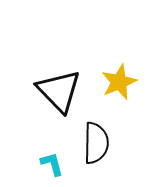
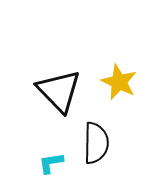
yellow star: rotated 24 degrees counterclockwise
cyan L-shape: moved 1 px left, 1 px up; rotated 84 degrees counterclockwise
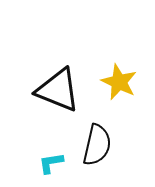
black triangle: moved 1 px left, 1 px up; rotated 24 degrees counterclockwise
black semicircle: moved 1 px right, 2 px down; rotated 12 degrees clockwise
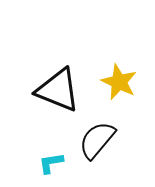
black semicircle: moved 5 px up; rotated 153 degrees counterclockwise
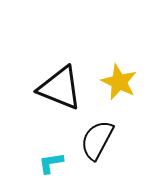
black triangle: moved 2 px right, 2 px up
black semicircle: rotated 12 degrees counterclockwise
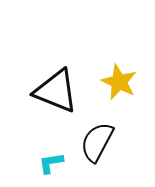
black triangle: moved 4 px left, 3 px down
black semicircle: moved 2 px down
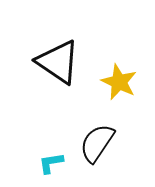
black triangle: moved 2 px right, 29 px up; rotated 12 degrees clockwise
black semicircle: moved 1 px down; rotated 6 degrees clockwise
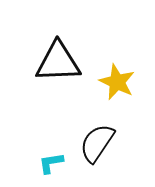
black triangle: rotated 36 degrees counterclockwise
yellow star: moved 2 px left
